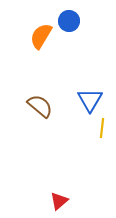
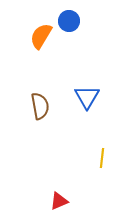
blue triangle: moved 3 px left, 3 px up
brown semicircle: rotated 40 degrees clockwise
yellow line: moved 30 px down
red triangle: rotated 18 degrees clockwise
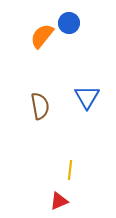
blue circle: moved 2 px down
orange semicircle: moved 1 px right; rotated 8 degrees clockwise
yellow line: moved 32 px left, 12 px down
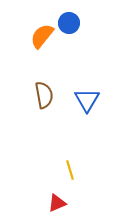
blue triangle: moved 3 px down
brown semicircle: moved 4 px right, 11 px up
yellow line: rotated 24 degrees counterclockwise
red triangle: moved 2 px left, 2 px down
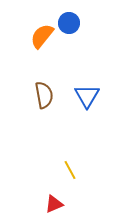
blue triangle: moved 4 px up
yellow line: rotated 12 degrees counterclockwise
red triangle: moved 3 px left, 1 px down
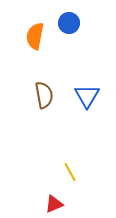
orange semicircle: moved 7 px left; rotated 28 degrees counterclockwise
yellow line: moved 2 px down
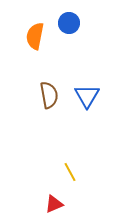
brown semicircle: moved 5 px right
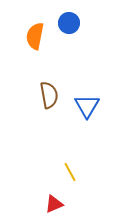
blue triangle: moved 10 px down
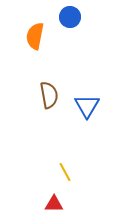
blue circle: moved 1 px right, 6 px up
yellow line: moved 5 px left
red triangle: rotated 24 degrees clockwise
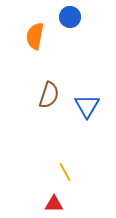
brown semicircle: rotated 28 degrees clockwise
